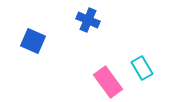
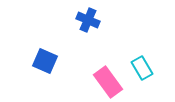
blue square: moved 12 px right, 20 px down
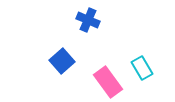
blue square: moved 17 px right; rotated 25 degrees clockwise
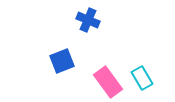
blue square: rotated 20 degrees clockwise
cyan rectangle: moved 10 px down
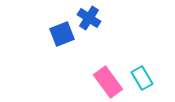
blue cross: moved 1 px right, 2 px up; rotated 10 degrees clockwise
blue square: moved 27 px up
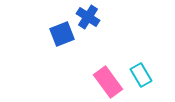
blue cross: moved 1 px left, 1 px up
cyan rectangle: moved 1 px left, 3 px up
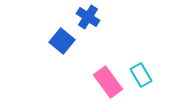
blue square: moved 7 px down; rotated 30 degrees counterclockwise
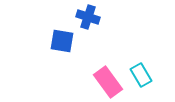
blue cross: rotated 15 degrees counterclockwise
blue square: rotated 30 degrees counterclockwise
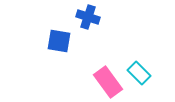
blue square: moved 3 px left
cyan rectangle: moved 2 px left, 2 px up; rotated 15 degrees counterclockwise
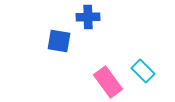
blue cross: rotated 20 degrees counterclockwise
cyan rectangle: moved 4 px right, 2 px up
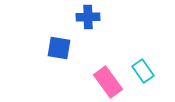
blue square: moved 7 px down
cyan rectangle: rotated 10 degrees clockwise
